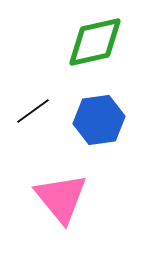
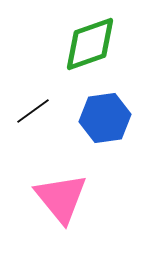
green diamond: moved 5 px left, 2 px down; rotated 6 degrees counterclockwise
blue hexagon: moved 6 px right, 2 px up
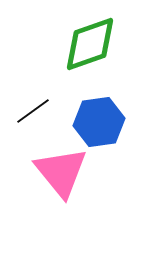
blue hexagon: moved 6 px left, 4 px down
pink triangle: moved 26 px up
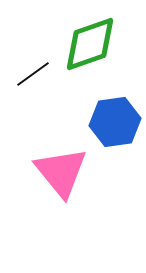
black line: moved 37 px up
blue hexagon: moved 16 px right
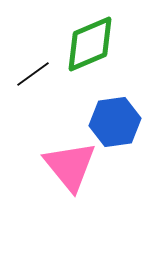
green diamond: rotated 4 degrees counterclockwise
pink triangle: moved 9 px right, 6 px up
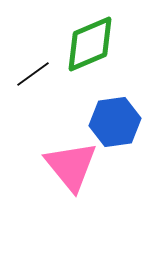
pink triangle: moved 1 px right
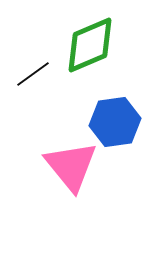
green diamond: moved 1 px down
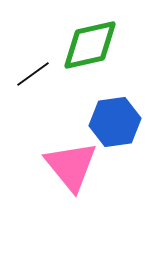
green diamond: rotated 10 degrees clockwise
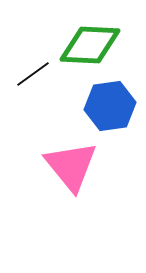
green diamond: rotated 16 degrees clockwise
blue hexagon: moved 5 px left, 16 px up
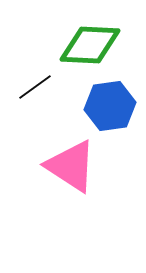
black line: moved 2 px right, 13 px down
pink triangle: rotated 18 degrees counterclockwise
